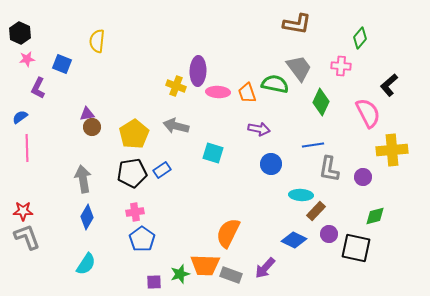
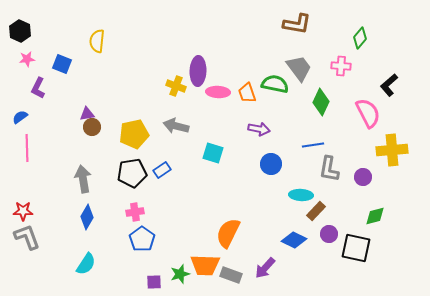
black hexagon at (20, 33): moved 2 px up
yellow pentagon at (134, 134): rotated 20 degrees clockwise
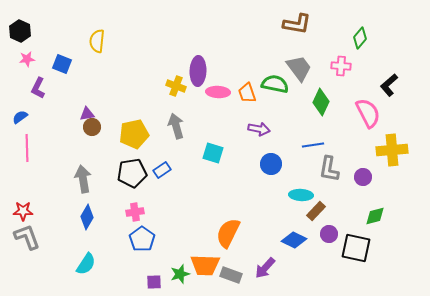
gray arrow at (176, 126): rotated 60 degrees clockwise
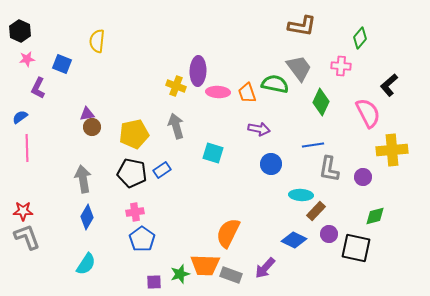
brown L-shape at (297, 24): moved 5 px right, 2 px down
black pentagon at (132, 173): rotated 20 degrees clockwise
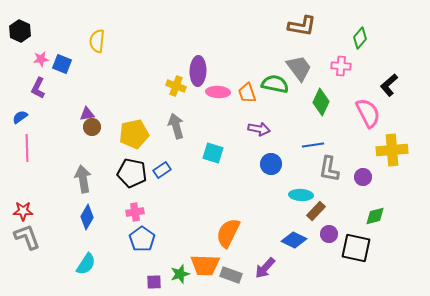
pink star at (27, 59): moved 14 px right
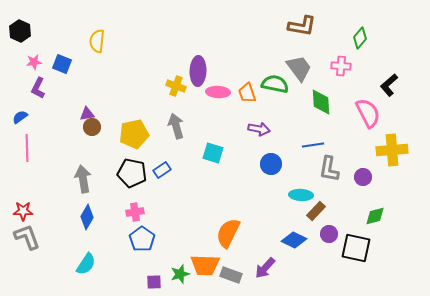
pink star at (41, 59): moved 7 px left, 3 px down
green diamond at (321, 102): rotated 28 degrees counterclockwise
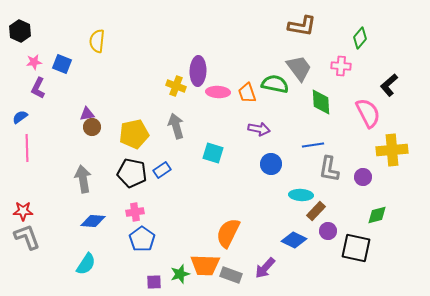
green diamond at (375, 216): moved 2 px right, 1 px up
blue diamond at (87, 217): moved 6 px right, 4 px down; rotated 65 degrees clockwise
purple circle at (329, 234): moved 1 px left, 3 px up
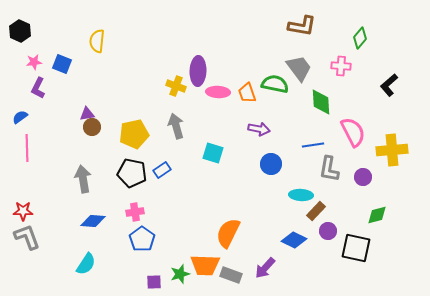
pink semicircle at (368, 113): moved 15 px left, 19 px down
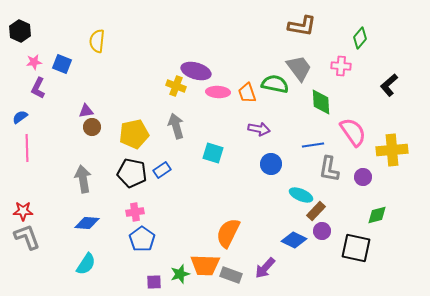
purple ellipse at (198, 71): moved 2 px left; rotated 76 degrees counterclockwise
purple triangle at (87, 114): moved 1 px left, 3 px up
pink semicircle at (353, 132): rotated 8 degrees counterclockwise
cyan ellipse at (301, 195): rotated 20 degrees clockwise
blue diamond at (93, 221): moved 6 px left, 2 px down
purple circle at (328, 231): moved 6 px left
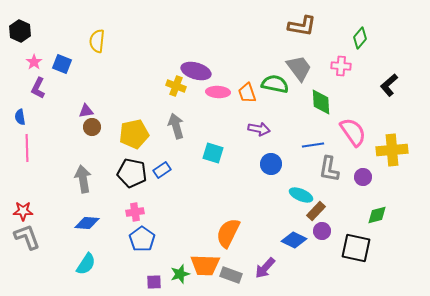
pink star at (34, 62): rotated 28 degrees counterclockwise
blue semicircle at (20, 117): rotated 63 degrees counterclockwise
